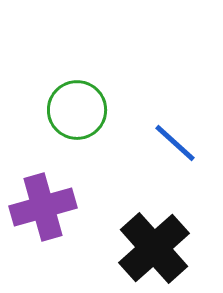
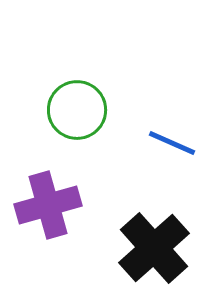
blue line: moved 3 px left; rotated 18 degrees counterclockwise
purple cross: moved 5 px right, 2 px up
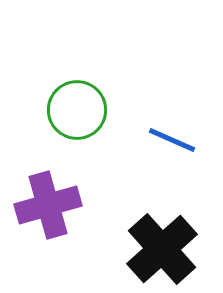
blue line: moved 3 px up
black cross: moved 8 px right, 1 px down
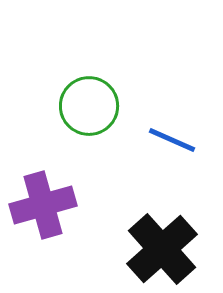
green circle: moved 12 px right, 4 px up
purple cross: moved 5 px left
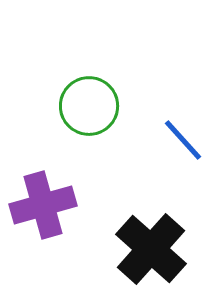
blue line: moved 11 px right; rotated 24 degrees clockwise
black cross: moved 11 px left; rotated 6 degrees counterclockwise
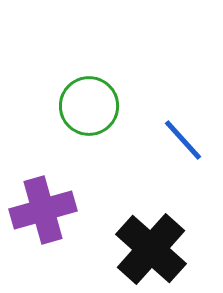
purple cross: moved 5 px down
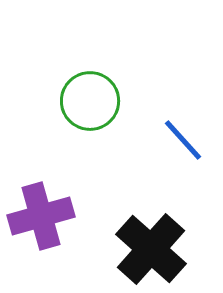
green circle: moved 1 px right, 5 px up
purple cross: moved 2 px left, 6 px down
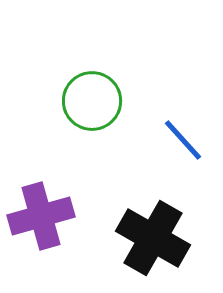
green circle: moved 2 px right
black cross: moved 2 px right, 11 px up; rotated 12 degrees counterclockwise
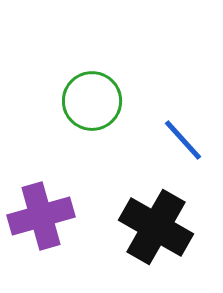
black cross: moved 3 px right, 11 px up
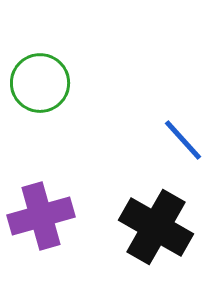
green circle: moved 52 px left, 18 px up
